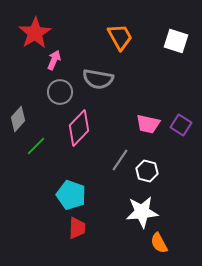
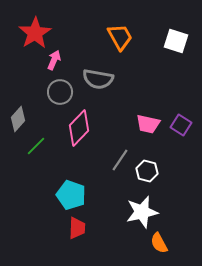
white star: rotated 8 degrees counterclockwise
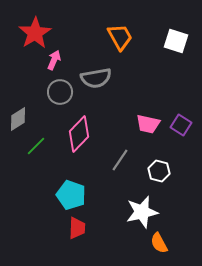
gray semicircle: moved 2 px left, 1 px up; rotated 20 degrees counterclockwise
gray diamond: rotated 15 degrees clockwise
pink diamond: moved 6 px down
white hexagon: moved 12 px right
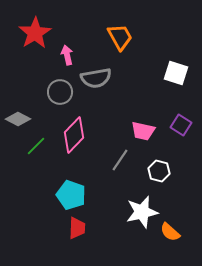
white square: moved 32 px down
pink arrow: moved 13 px right, 5 px up; rotated 36 degrees counterclockwise
gray diamond: rotated 60 degrees clockwise
pink trapezoid: moved 5 px left, 7 px down
pink diamond: moved 5 px left, 1 px down
orange semicircle: moved 11 px right, 11 px up; rotated 20 degrees counterclockwise
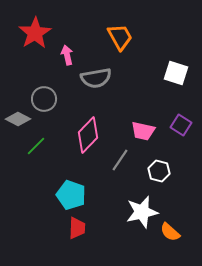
gray circle: moved 16 px left, 7 px down
pink diamond: moved 14 px right
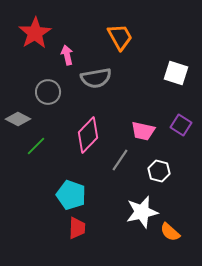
gray circle: moved 4 px right, 7 px up
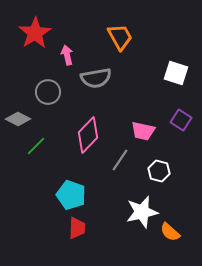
purple square: moved 5 px up
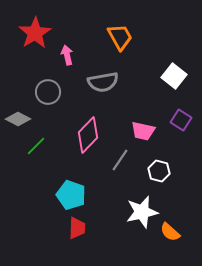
white square: moved 2 px left, 3 px down; rotated 20 degrees clockwise
gray semicircle: moved 7 px right, 4 px down
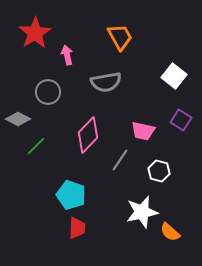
gray semicircle: moved 3 px right
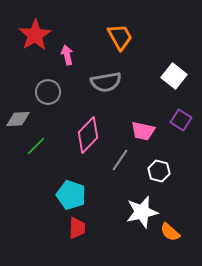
red star: moved 2 px down
gray diamond: rotated 30 degrees counterclockwise
